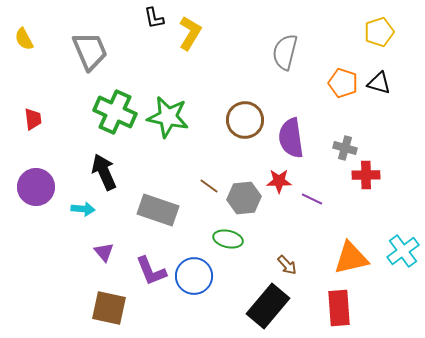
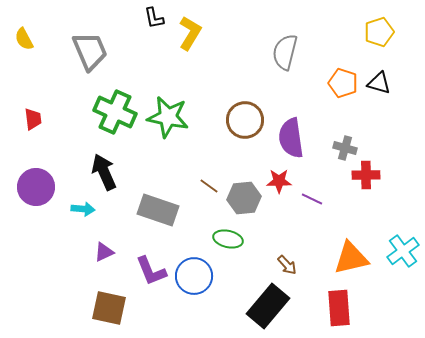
purple triangle: rotated 45 degrees clockwise
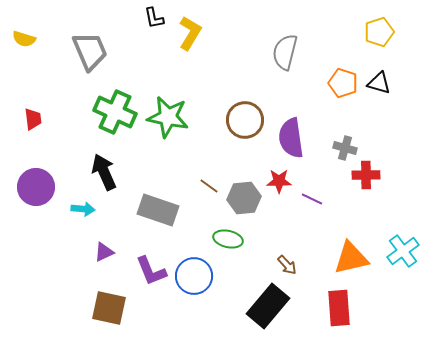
yellow semicircle: rotated 45 degrees counterclockwise
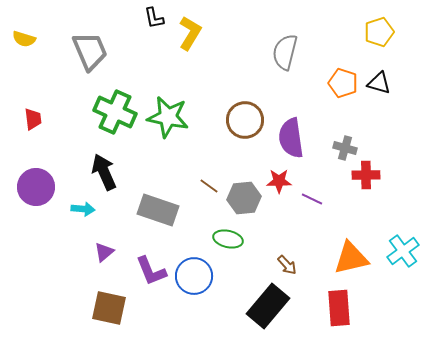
purple triangle: rotated 15 degrees counterclockwise
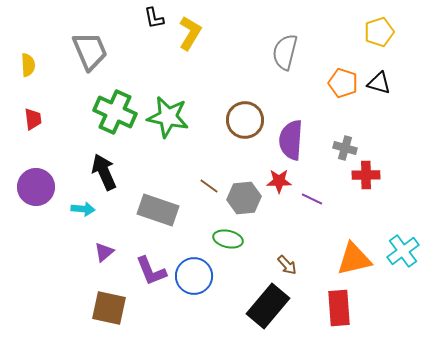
yellow semicircle: moved 4 px right, 26 px down; rotated 110 degrees counterclockwise
purple semicircle: moved 2 px down; rotated 12 degrees clockwise
orange triangle: moved 3 px right, 1 px down
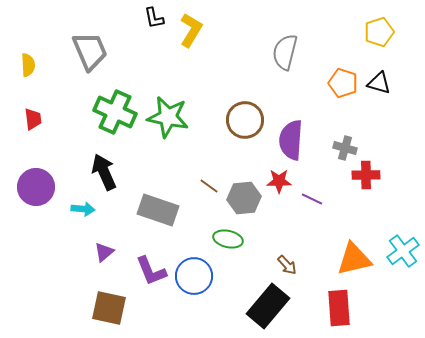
yellow L-shape: moved 1 px right, 3 px up
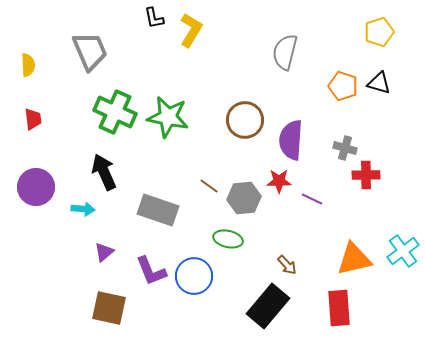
orange pentagon: moved 3 px down
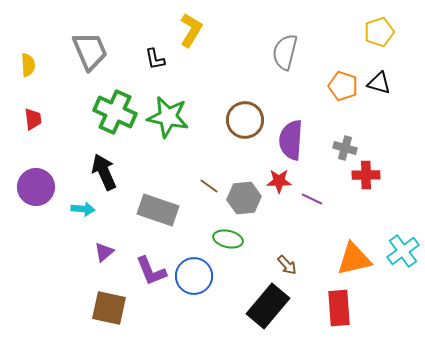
black L-shape: moved 1 px right, 41 px down
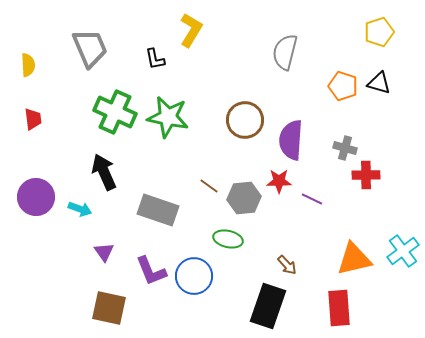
gray trapezoid: moved 3 px up
purple circle: moved 10 px down
cyan arrow: moved 3 px left; rotated 15 degrees clockwise
purple triangle: rotated 25 degrees counterclockwise
black rectangle: rotated 21 degrees counterclockwise
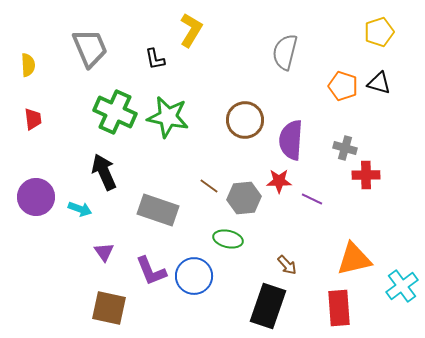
cyan cross: moved 1 px left, 35 px down
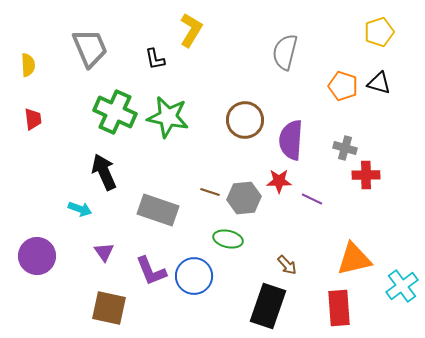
brown line: moved 1 px right, 6 px down; rotated 18 degrees counterclockwise
purple circle: moved 1 px right, 59 px down
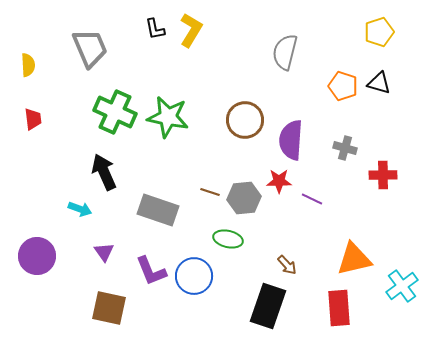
black L-shape: moved 30 px up
red cross: moved 17 px right
